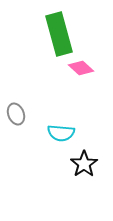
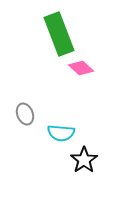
green rectangle: rotated 6 degrees counterclockwise
gray ellipse: moved 9 px right
black star: moved 4 px up
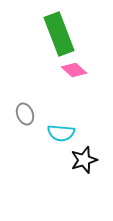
pink diamond: moved 7 px left, 2 px down
black star: rotated 16 degrees clockwise
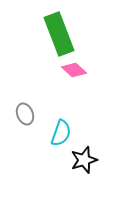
cyan semicircle: rotated 76 degrees counterclockwise
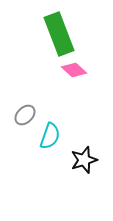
gray ellipse: moved 1 px down; rotated 65 degrees clockwise
cyan semicircle: moved 11 px left, 3 px down
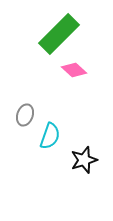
green rectangle: rotated 66 degrees clockwise
gray ellipse: rotated 25 degrees counterclockwise
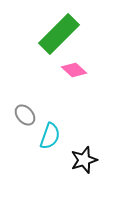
gray ellipse: rotated 60 degrees counterclockwise
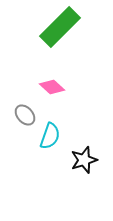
green rectangle: moved 1 px right, 7 px up
pink diamond: moved 22 px left, 17 px down
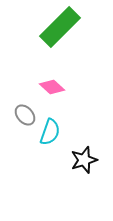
cyan semicircle: moved 4 px up
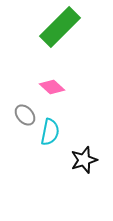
cyan semicircle: rotated 8 degrees counterclockwise
